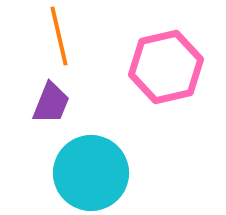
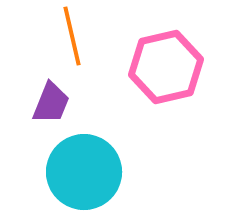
orange line: moved 13 px right
cyan circle: moved 7 px left, 1 px up
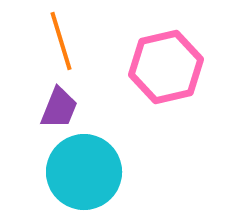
orange line: moved 11 px left, 5 px down; rotated 4 degrees counterclockwise
purple trapezoid: moved 8 px right, 5 px down
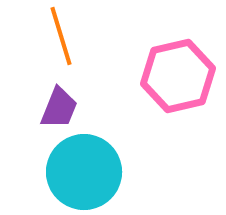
orange line: moved 5 px up
pink hexagon: moved 12 px right, 9 px down
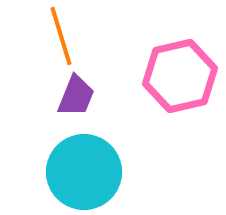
pink hexagon: moved 2 px right
purple trapezoid: moved 17 px right, 12 px up
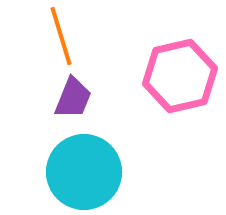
purple trapezoid: moved 3 px left, 2 px down
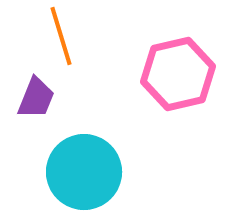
pink hexagon: moved 2 px left, 2 px up
purple trapezoid: moved 37 px left
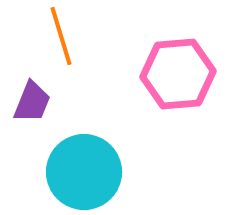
pink hexagon: rotated 8 degrees clockwise
purple trapezoid: moved 4 px left, 4 px down
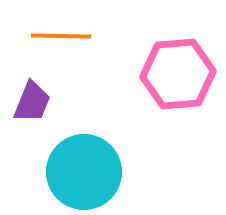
orange line: rotated 72 degrees counterclockwise
